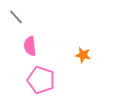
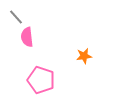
pink semicircle: moved 3 px left, 9 px up
orange star: moved 1 px right, 1 px down; rotated 21 degrees counterclockwise
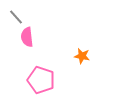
orange star: moved 2 px left; rotated 21 degrees clockwise
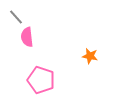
orange star: moved 8 px right
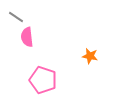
gray line: rotated 14 degrees counterclockwise
pink pentagon: moved 2 px right
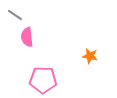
gray line: moved 1 px left, 2 px up
pink pentagon: rotated 16 degrees counterclockwise
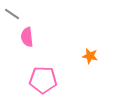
gray line: moved 3 px left, 1 px up
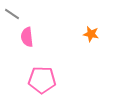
orange star: moved 1 px right, 22 px up
pink pentagon: moved 1 px left
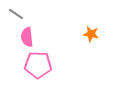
gray line: moved 4 px right
pink pentagon: moved 4 px left, 15 px up
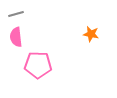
gray line: rotated 49 degrees counterclockwise
pink semicircle: moved 11 px left
